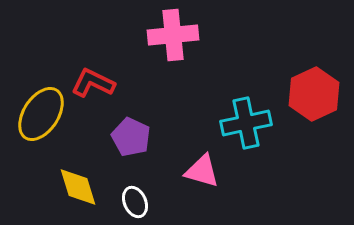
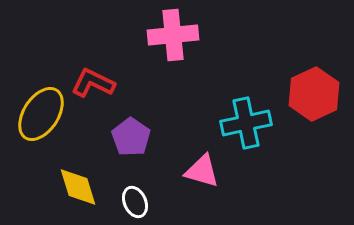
purple pentagon: rotated 9 degrees clockwise
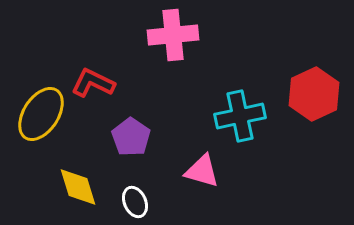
cyan cross: moved 6 px left, 7 px up
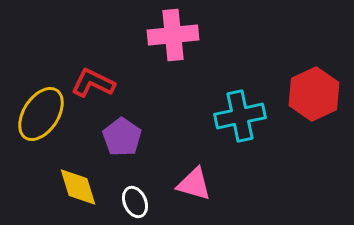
purple pentagon: moved 9 px left
pink triangle: moved 8 px left, 13 px down
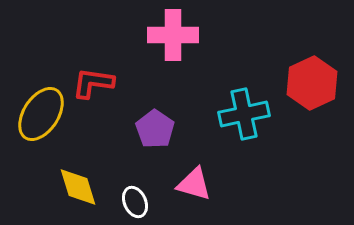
pink cross: rotated 6 degrees clockwise
red L-shape: rotated 18 degrees counterclockwise
red hexagon: moved 2 px left, 11 px up
cyan cross: moved 4 px right, 2 px up
purple pentagon: moved 33 px right, 8 px up
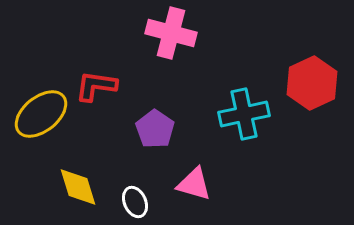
pink cross: moved 2 px left, 2 px up; rotated 15 degrees clockwise
red L-shape: moved 3 px right, 3 px down
yellow ellipse: rotated 18 degrees clockwise
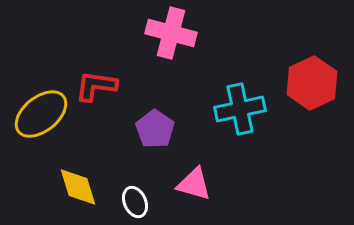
cyan cross: moved 4 px left, 5 px up
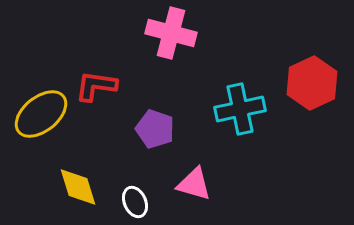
purple pentagon: rotated 15 degrees counterclockwise
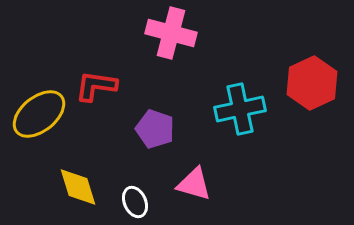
yellow ellipse: moved 2 px left
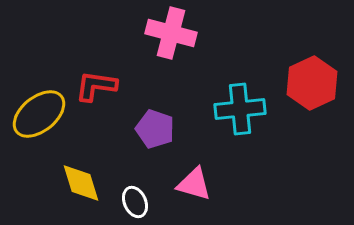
cyan cross: rotated 6 degrees clockwise
yellow diamond: moved 3 px right, 4 px up
